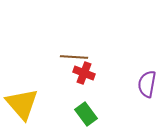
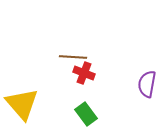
brown line: moved 1 px left
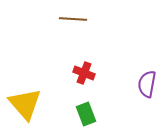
brown line: moved 38 px up
yellow triangle: moved 3 px right
green rectangle: rotated 15 degrees clockwise
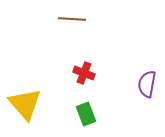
brown line: moved 1 px left
